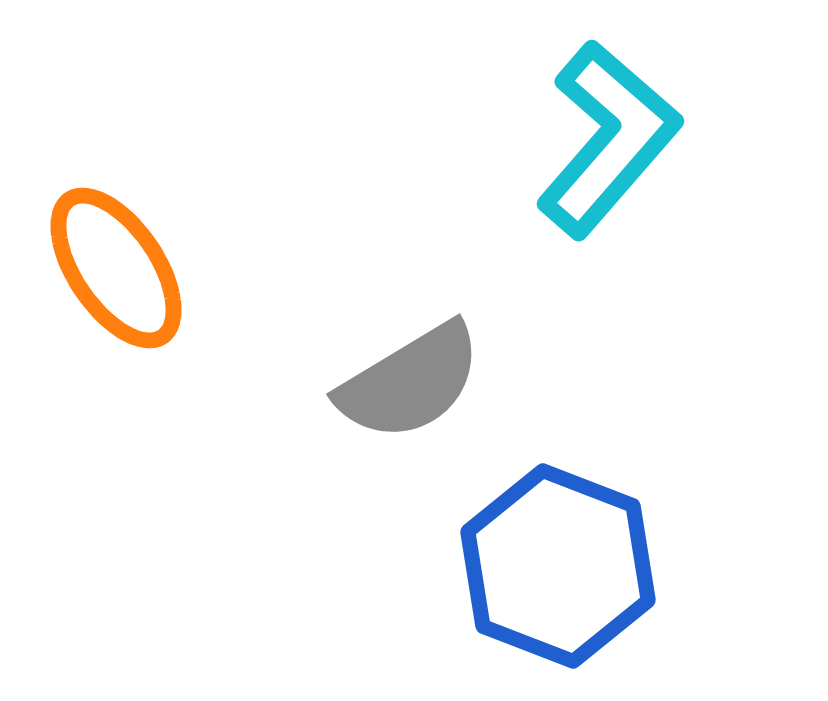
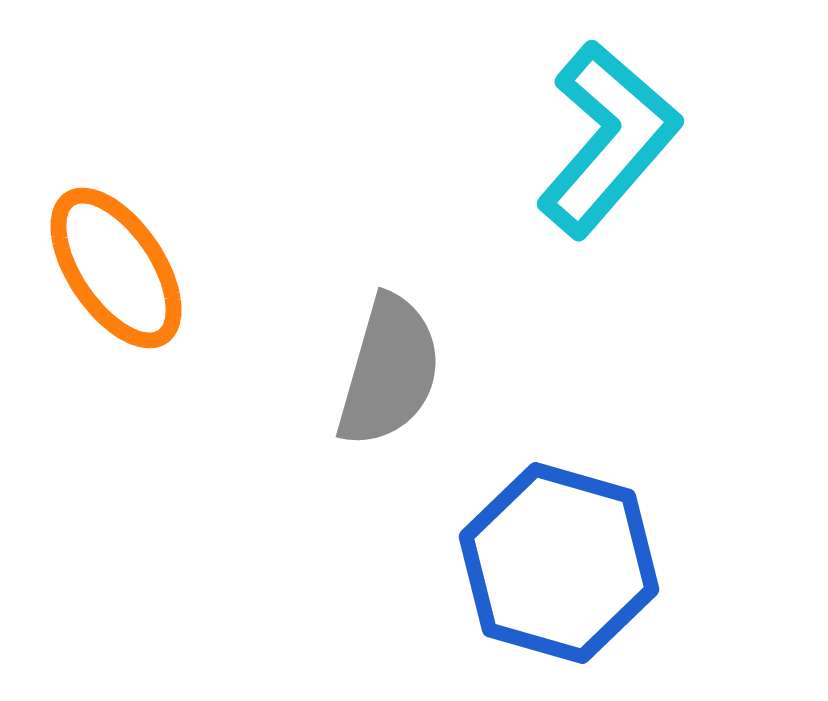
gray semicircle: moved 21 px left, 11 px up; rotated 43 degrees counterclockwise
blue hexagon: moved 1 px right, 3 px up; rotated 5 degrees counterclockwise
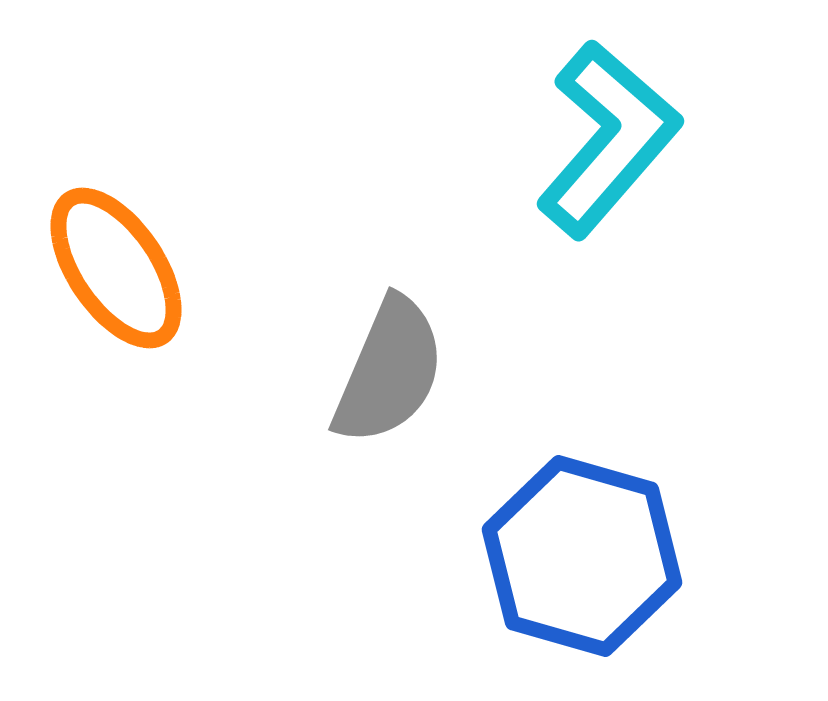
gray semicircle: rotated 7 degrees clockwise
blue hexagon: moved 23 px right, 7 px up
